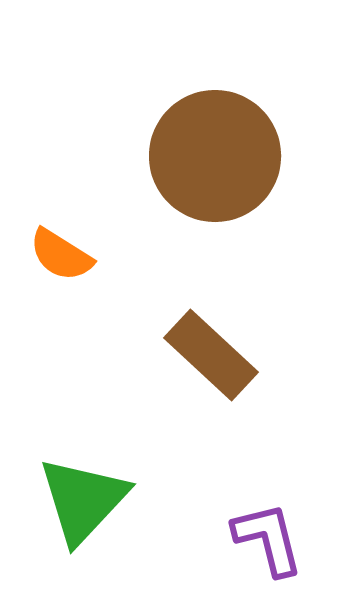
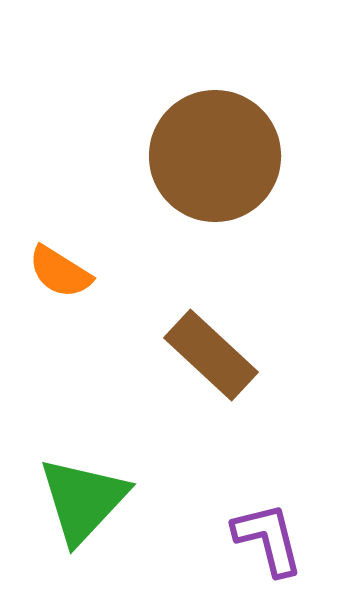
orange semicircle: moved 1 px left, 17 px down
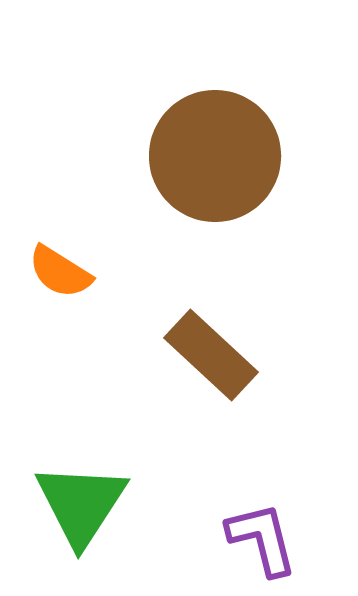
green triangle: moved 2 px left, 4 px down; rotated 10 degrees counterclockwise
purple L-shape: moved 6 px left
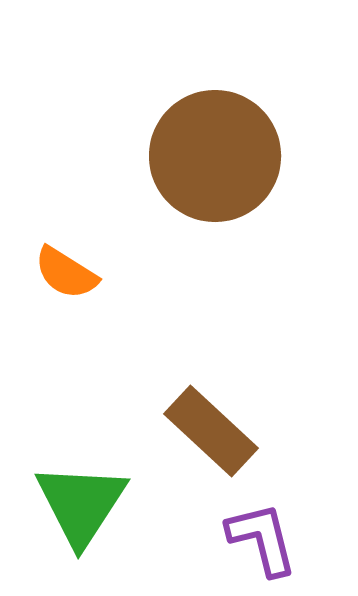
orange semicircle: moved 6 px right, 1 px down
brown rectangle: moved 76 px down
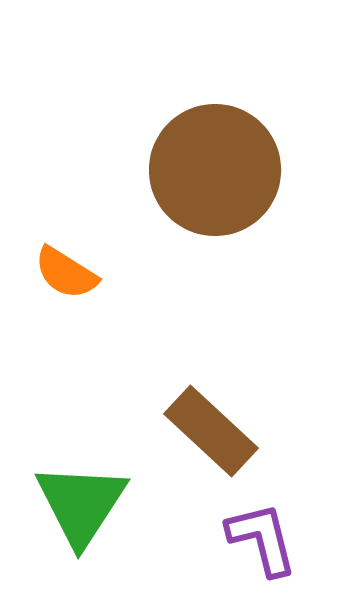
brown circle: moved 14 px down
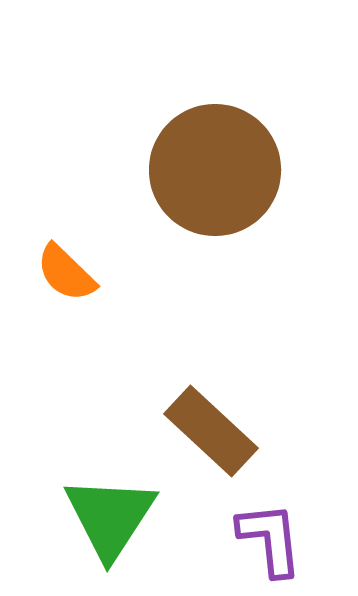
orange semicircle: rotated 12 degrees clockwise
green triangle: moved 29 px right, 13 px down
purple L-shape: moved 8 px right; rotated 8 degrees clockwise
